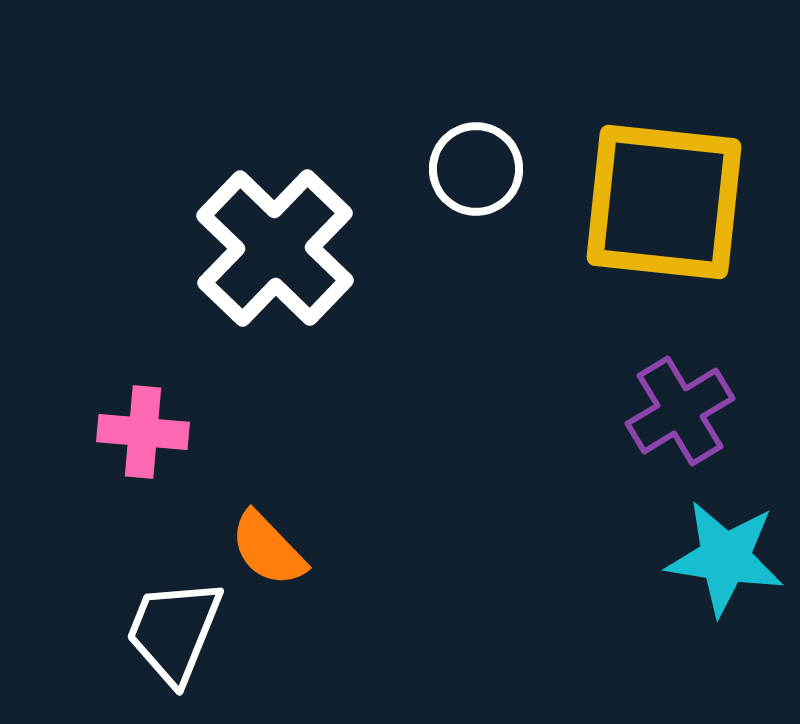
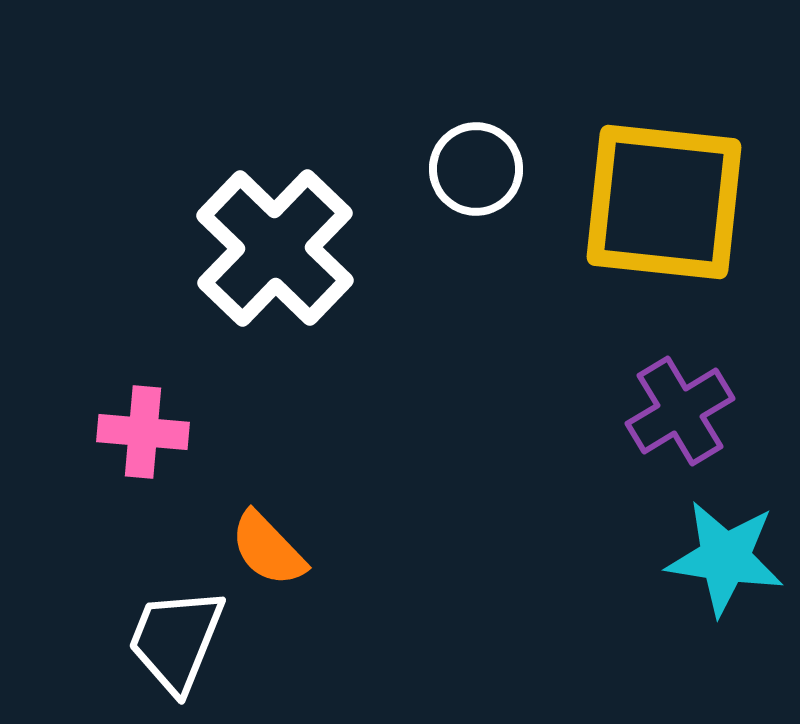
white trapezoid: moved 2 px right, 9 px down
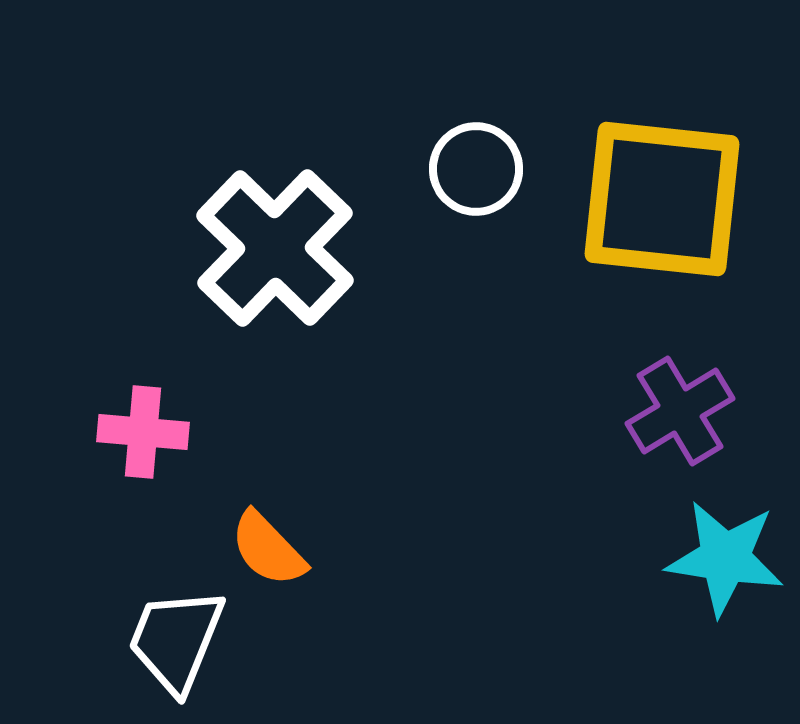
yellow square: moved 2 px left, 3 px up
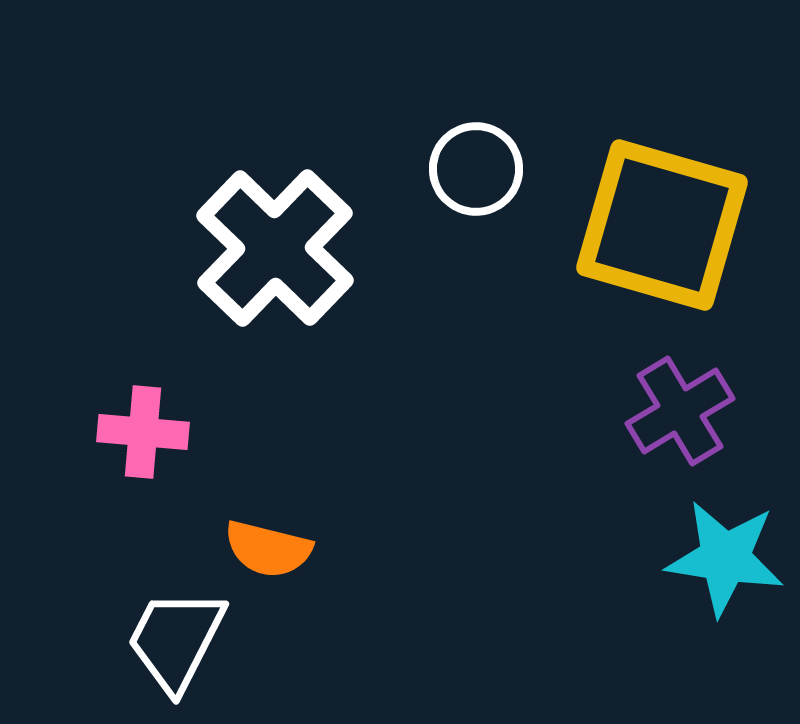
yellow square: moved 26 px down; rotated 10 degrees clockwise
orange semicircle: rotated 32 degrees counterclockwise
white trapezoid: rotated 5 degrees clockwise
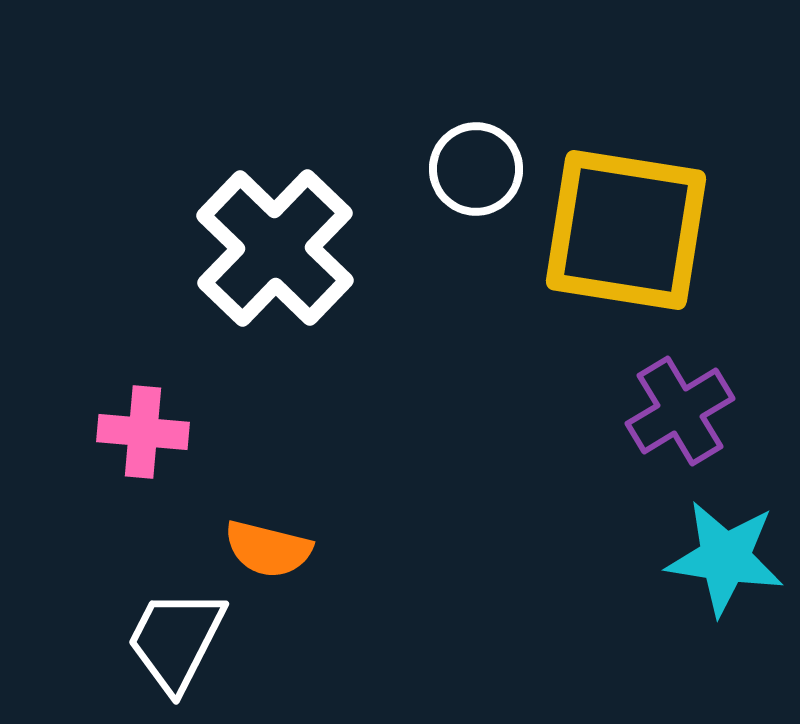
yellow square: moved 36 px left, 5 px down; rotated 7 degrees counterclockwise
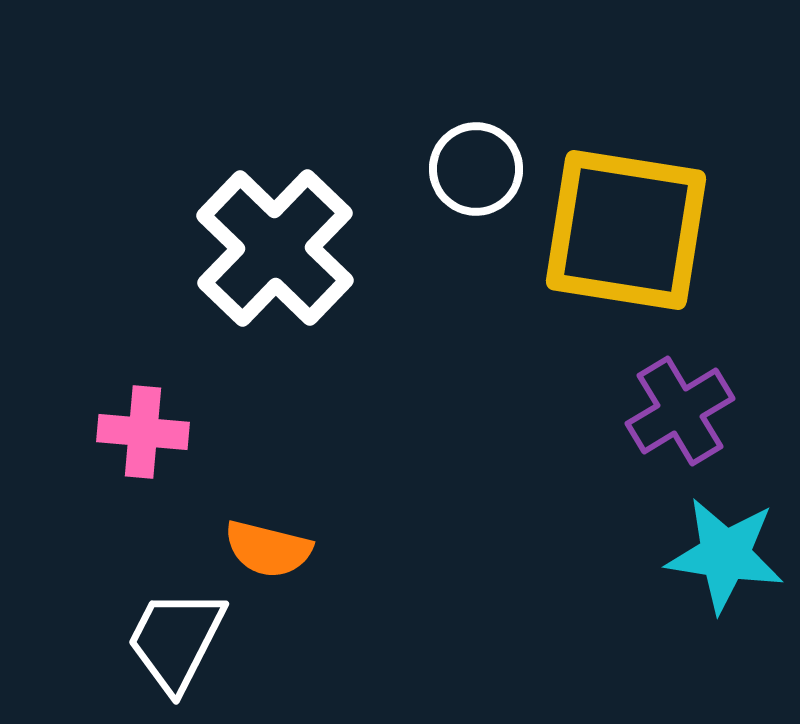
cyan star: moved 3 px up
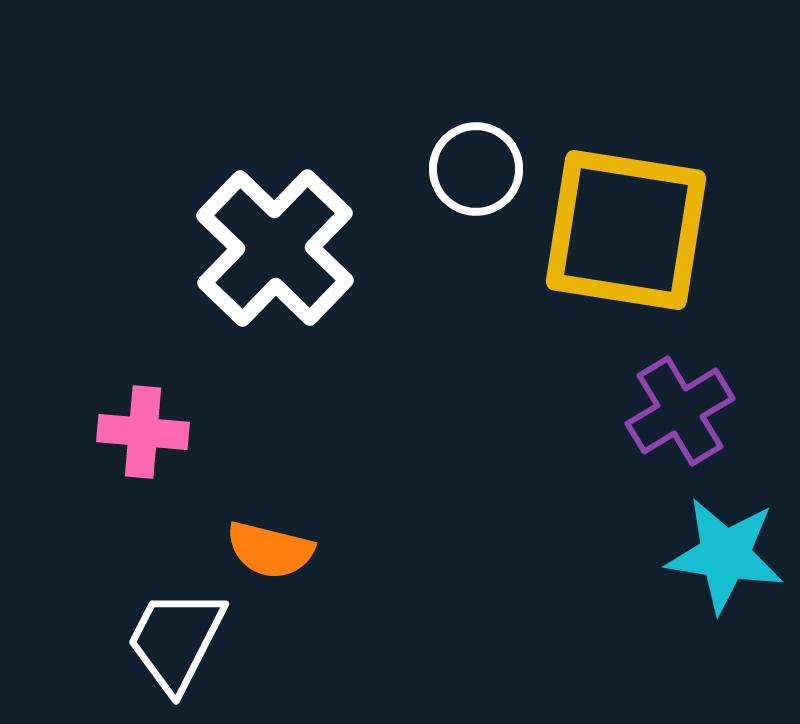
orange semicircle: moved 2 px right, 1 px down
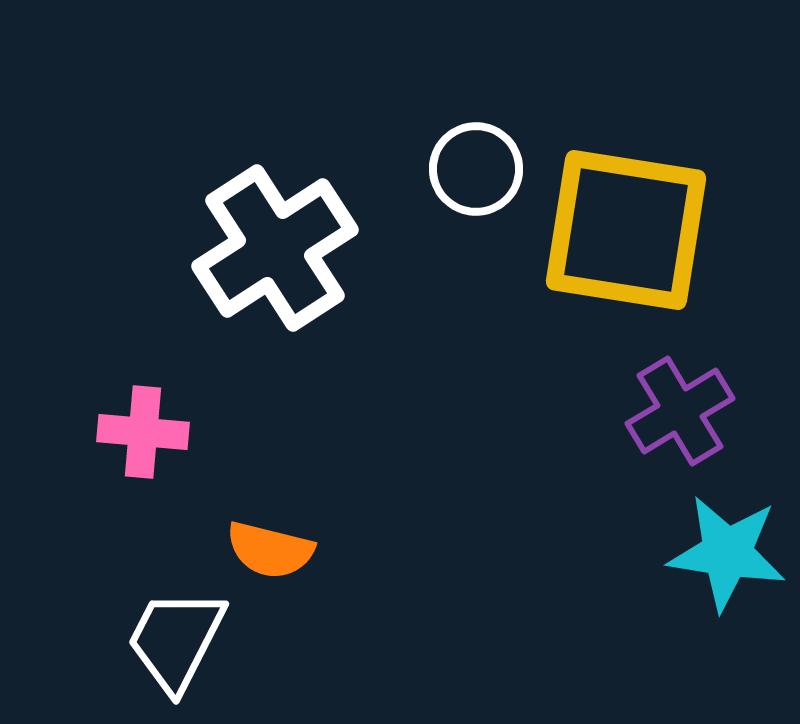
white cross: rotated 13 degrees clockwise
cyan star: moved 2 px right, 2 px up
